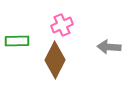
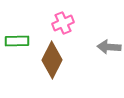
pink cross: moved 1 px right, 2 px up
brown diamond: moved 3 px left
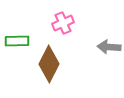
brown diamond: moved 3 px left, 4 px down
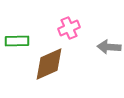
pink cross: moved 6 px right, 5 px down
brown diamond: rotated 39 degrees clockwise
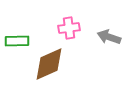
pink cross: rotated 15 degrees clockwise
gray arrow: moved 10 px up; rotated 15 degrees clockwise
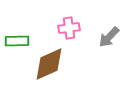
gray arrow: rotated 65 degrees counterclockwise
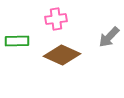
pink cross: moved 13 px left, 9 px up
brown diamond: moved 13 px right, 9 px up; rotated 48 degrees clockwise
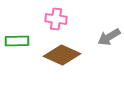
pink cross: rotated 15 degrees clockwise
gray arrow: rotated 15 degrees clockwise
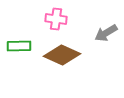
gray arrow: moved 3 px left, 4 px up
green rectangle: moved 2 px right, 5 px down
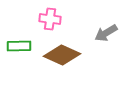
pink cross: moved 6 px left
